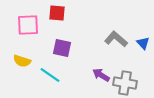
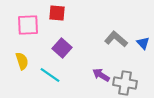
purple square: rotated 30 degrees clockwise
yellow semicircle: rotated 126 degrees counterclockwise
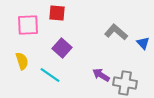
gray L-shape: moved 7 px up
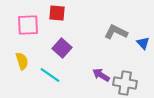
gray L-shape: rotated 15 degrees counterclockwise
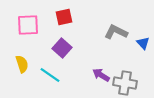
red square: moved 7 px right, 4 px down; rotated 18 degrees counterclockwise
yellow semicircle: moved 3 px down
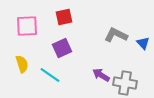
pink square: moved 1 px left, 1 px down
gray L-shape: moved 3 px down
purple square: rotated 24 degrees clockwise
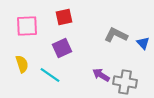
gray cross: moved 1 px up
